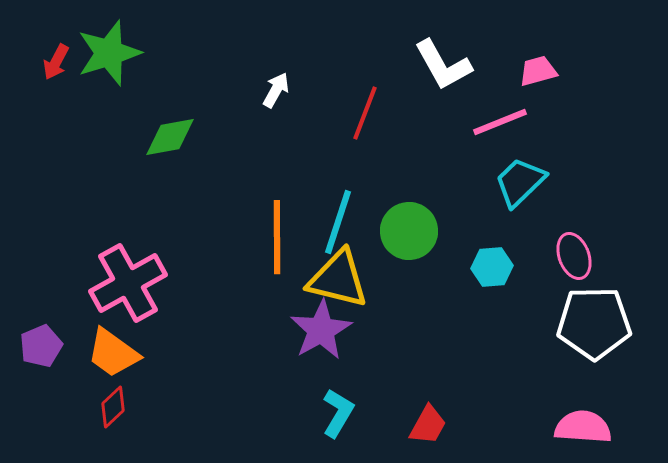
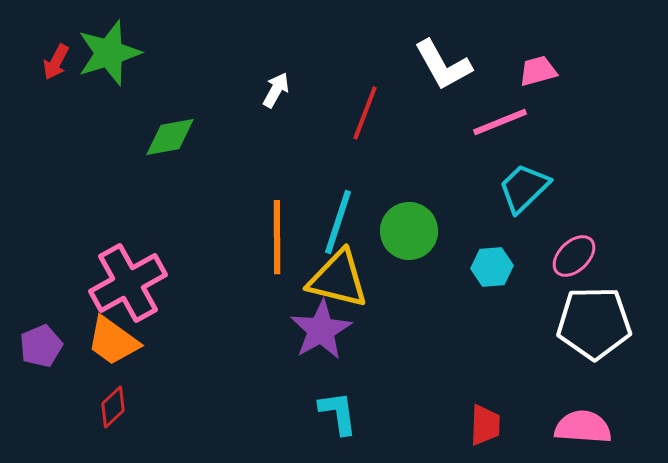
cyan trapezoid: moved 4 px right, 6 px down
pink ellipse: rotated 66 degrees clockwise
orange trapezoid: moved 12 px up
cyan L-shape: rotated 39 degrees counterclockwise
red trapezoid: moved 57 px right; rotated 27 degrees counterclockwise
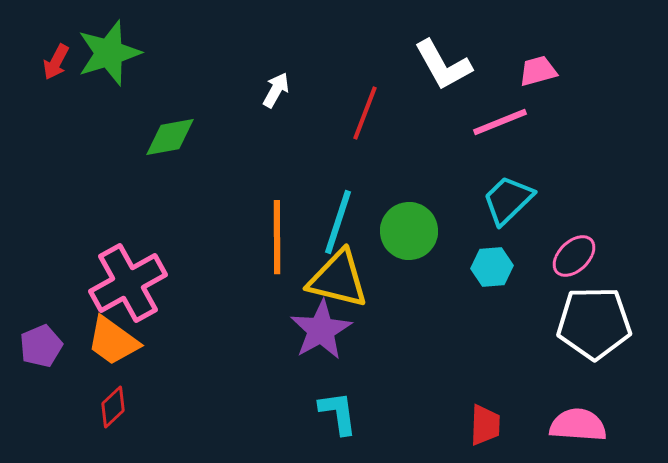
cyan trapezoid: moved 16 px left, 12 px down
pink semicircle: moved 5 px left, 2 px up
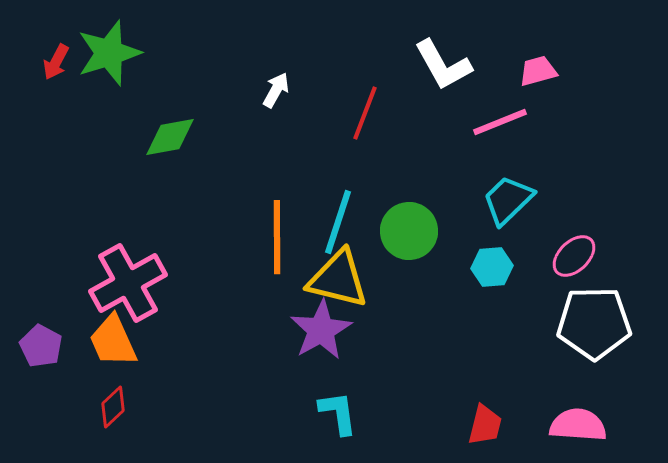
orange trapezoid: rotated 30 degrees clockwise
purple pentagon: rotated 21 degrees counterclockwise
red trapezoid: rotated 12 degrees clockwise
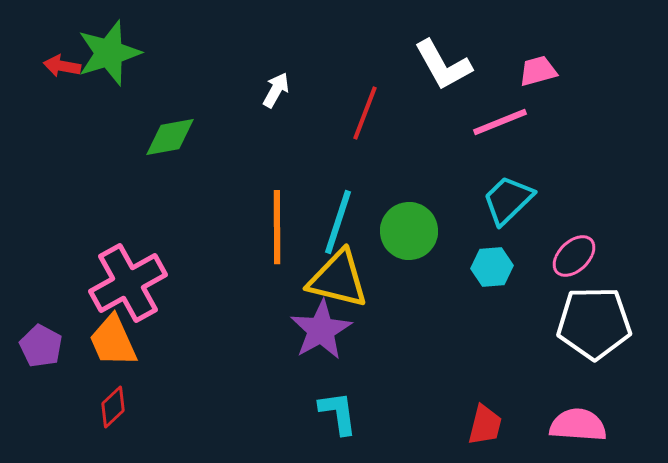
red arrow: moved 6 px right, 4 px down; rotated 72 degrees clockwise
orange line: moved 10 px up
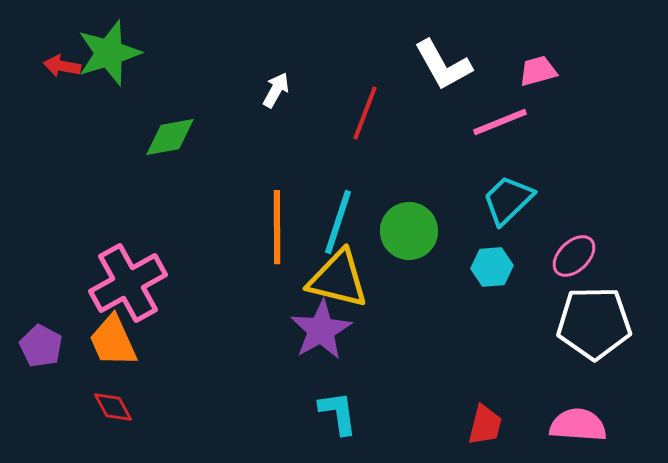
red diamond: rotated 75 degrees counterclockwise
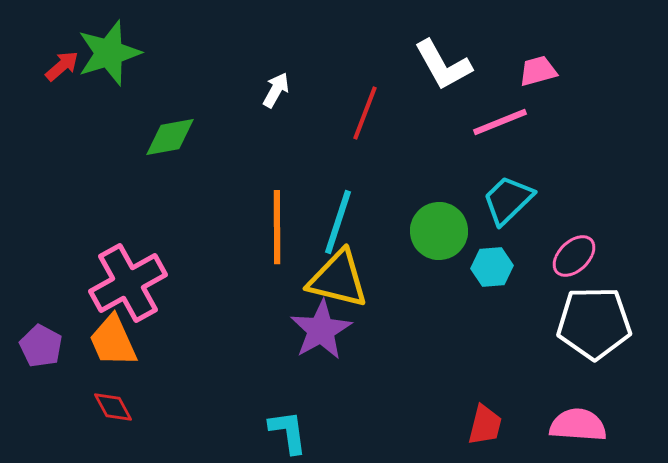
red arrow: rotated 129 degrees clockwise
green circle: moved 30 px right
cyan L-shape: moved 50 px left, 19 px down
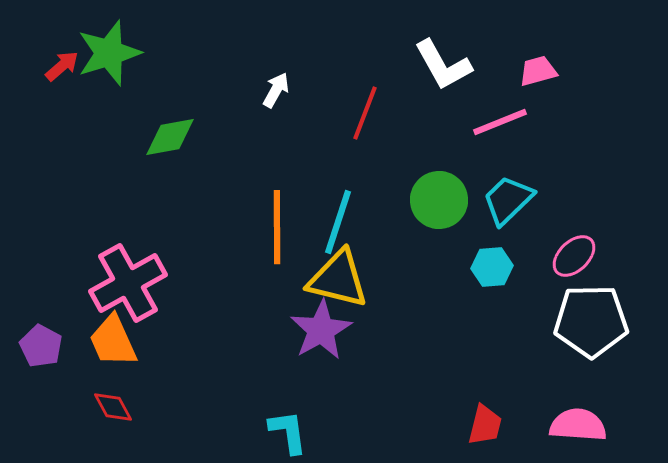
green circle: moved 31 px up
white pentagon: moved 3 px left, 2 px up
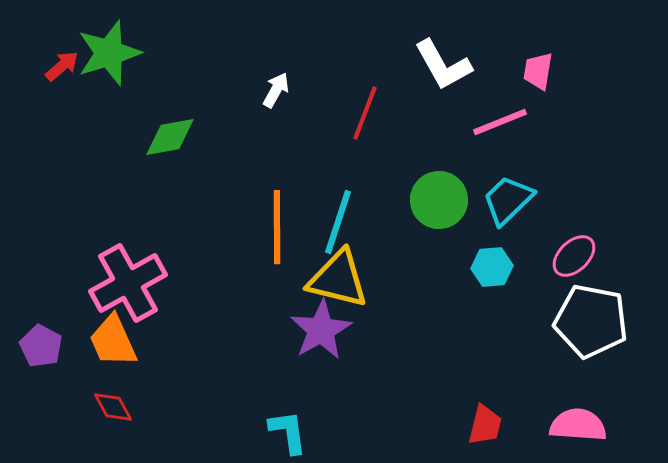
pink trapezoid: rotated 66 degrees counterclockwise
white pentagon: rotated 12 degrees clockwise
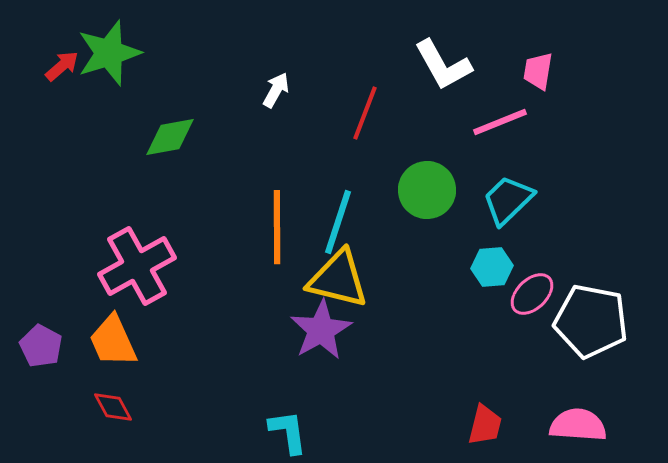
green circle: moved 12 px left, 10 px up
pink ellipse: moved 42 px left, 38 px down
pink cross: moved 9 px right, 17 px up
